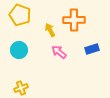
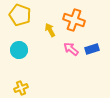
orange cross: rotated 20 degrees clockwise
pink arrow: moved 12 px right, 3 px up
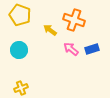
yellow arrow: rotated 24 degrees counterclockwise
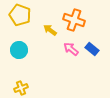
blue rectangle: rotated 56 degrees clockwise
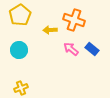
yellow pentagon: rotated 20 degrees clockwise
yellow arrow: rotated 40 degrees counterclockwise
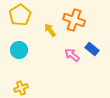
yellow arrow: rotated 56 degrees clockwise
pink arrow: moved 1 px right, 6 px down
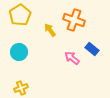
cyan circle: moved 2 px down
pink arrow: moved 3 px down
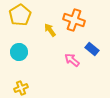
pink arrow: moved 2 px down
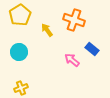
yellow arrow: moved 3 px left
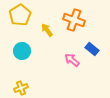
cyan circle: moved 3 px right, 1 px up
